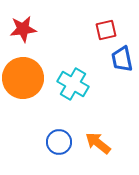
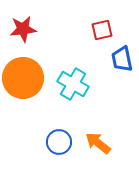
red square: moved 4 px left
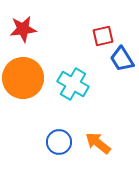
red square: moved 1 px right, 6 px down
blue trapezoid: rotated 20 degrees counterclockwise
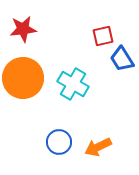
orange arrow: moved 4 px down; rotated 64 degrees counterclockwise
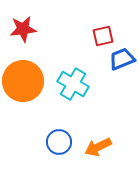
blue trapezoid: rotated 100 degrees clockwise
orange circle: moved 3 px down
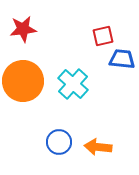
blue trapezoid: rotated 28 degrees clockwise
cyan cross: rotated 12 degrees clockwise
orange arrow: rotated 32 degrees clockwise
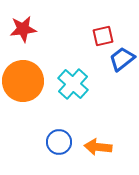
blue trapezoid: rotated 44 degrees counterclockwise
